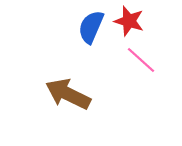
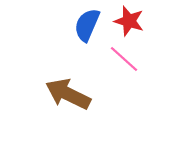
blue semicircle: moved 4 px left, 2 px up
pink line: moved 17 px left, 1 px up
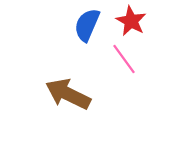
red star: moved 2 px right; rotated 12 degrees clockwise
pink line: rotated 12 degrees clockwise
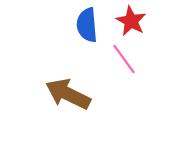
blue semicircle: rotated 28 degrees counterclockwise
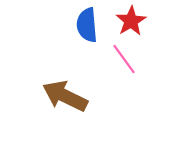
red star: rotated 12 degrees clockwise
brown arrow: moved 3 px left, 2 px down
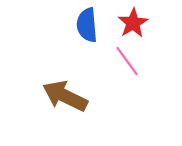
red star: moved 2 px right, 2 px down
pink line: moved 3 px right, 2 px down
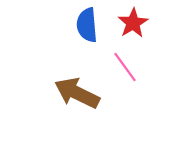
pink line: moved 2 px left, 6 px down
brown arrow: moved 12 px right, 3 px up
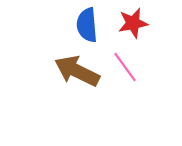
red star: rotated 20 degrees clockwise
brown arrow: moved 22 px up
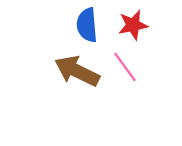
red star: moved 2 px down
